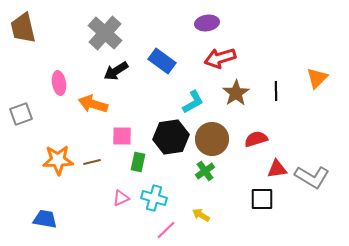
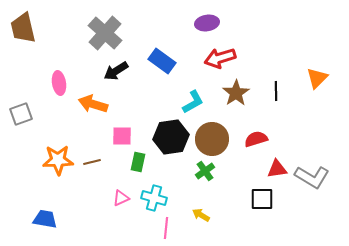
pink line: moved 2 px up; rotated 40 degrees counterclockwise
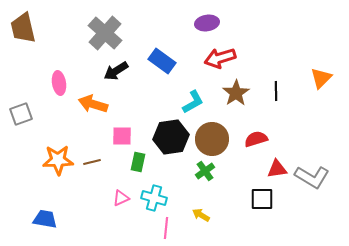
orange triangle: moved 4 px right
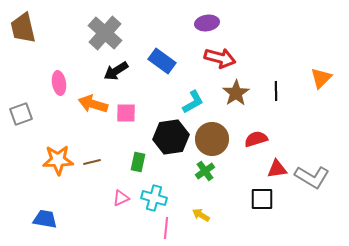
red arrow: rotated 148 degrees counterclockwise
pink square: moved 4 px right, 23 px up
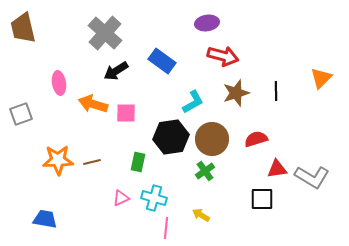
red arrow: moved 3 px right, 2 px up
brown star: rotated 16 degrees clockwise
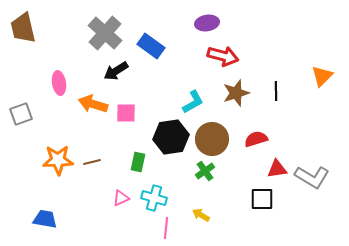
blue rectangle: moved 11 px left, 15 px up
orange triangle: moved 1 px right, 2 px up
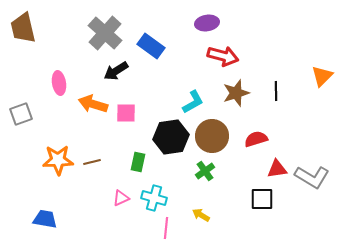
brown circle: moved 3 px up
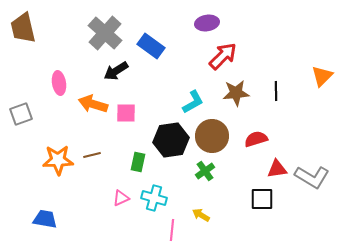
red arrow: rotated 60 degrees counterclockwise
brown star: rotated 12 degrees clockwise
black hexagon: moved 3 px down
brown line: moved 7 px up
pink line: moved 6 px right, 2 px down
